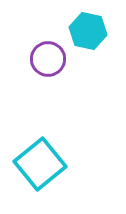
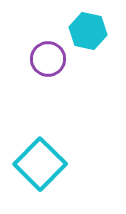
cyan square: rotated 6 degrees counterclockwise
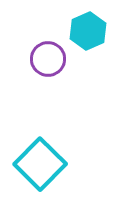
cyan hexagon: rotated 24 degrees clockwise
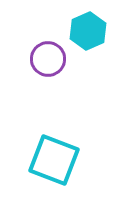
cyan square: moved 14 px right, 4 px up; rotated 24 degrees counterclockwise
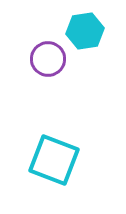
cyan hexagon: moved 3 px left; rotated 15 degrees clockwise
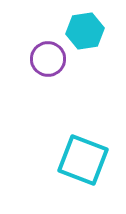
cyan square: moved 29 px right
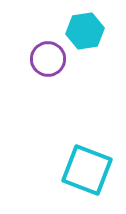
cyan square: moved 4 px right, 10 px down
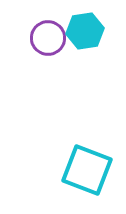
purple circle: moved 21 px up
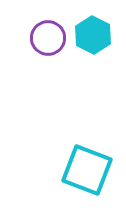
cyan hexagon: moved 8 px right, 4 px down; rotated 24 degrees counterclockwise
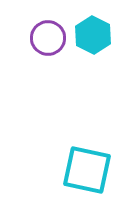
cyan square: rotated 9 degrees counterclockwise
